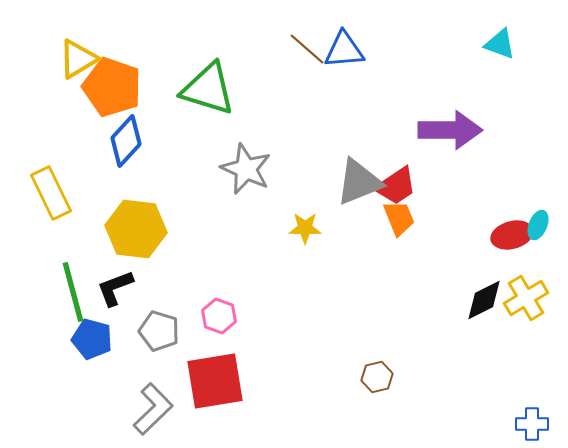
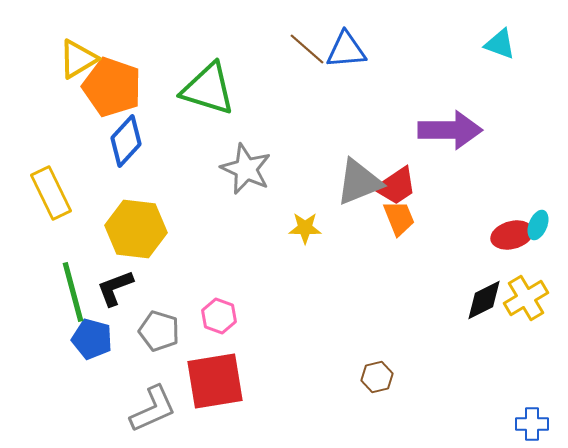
blue triangle: moved 2 px right
gray L-shape: rotated 20 degrees clockwise
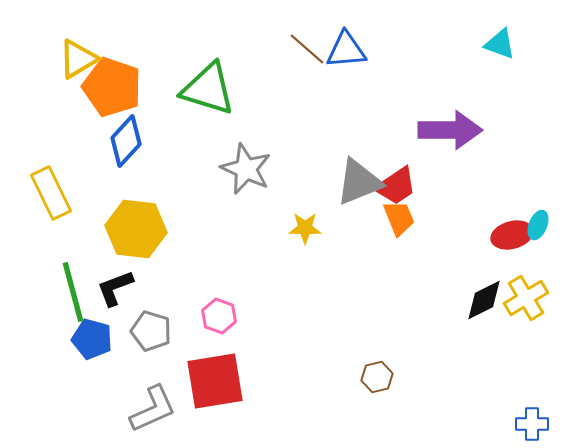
gray pentagon: moved 8 px left
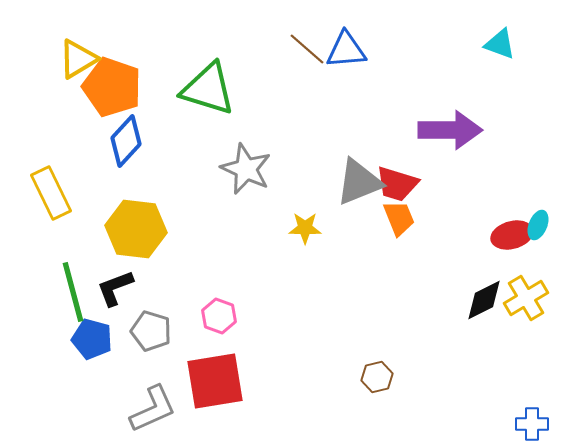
red trapezoid: moved 1 px right, 2 px up; rotated 51 degrees clockwise
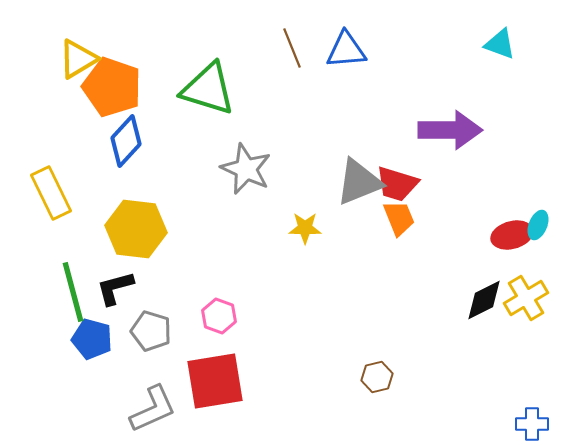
brown line: moved 15 px left, 1 px up; rotated 27 degrees clockwise
black L-shape: rotated 6 degrees clockwise
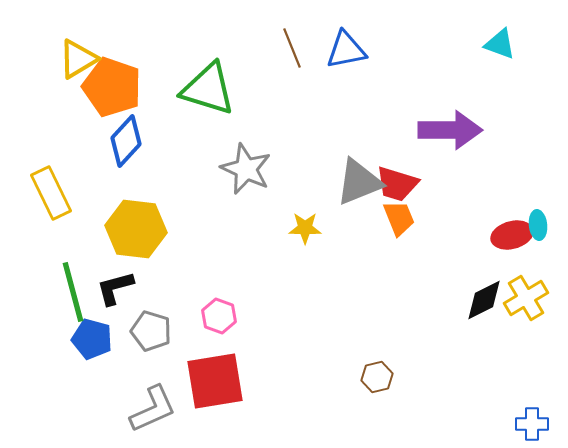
blue triangle: rotated 6 degrees counterclockwise
cyan ellipse: rotated 28 degrees counterclockwise
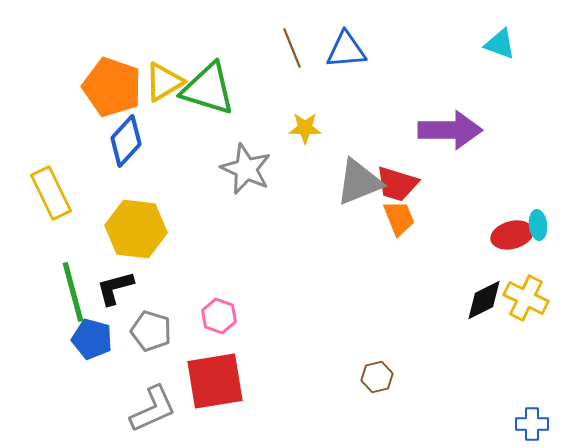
blue triangle: rotated 6 degrees clockwise
yellow triangle: moved 86 px right, 23 px down
yellow star: moved 100 px up
yellow cross: rotated 33 degrees counterclockwise
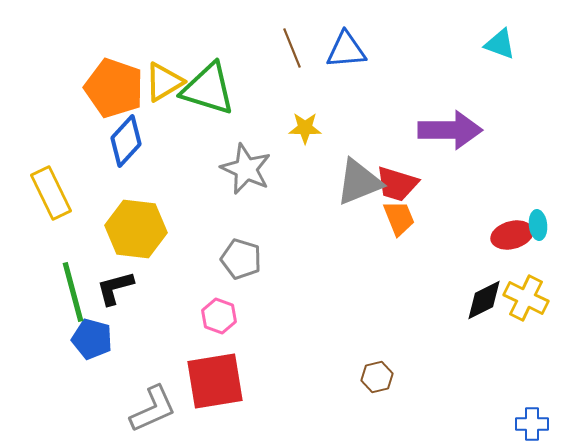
orange pentagon: moved 2 px right, 1 px down
gray pentagon: moved 90 px right, 72 px up
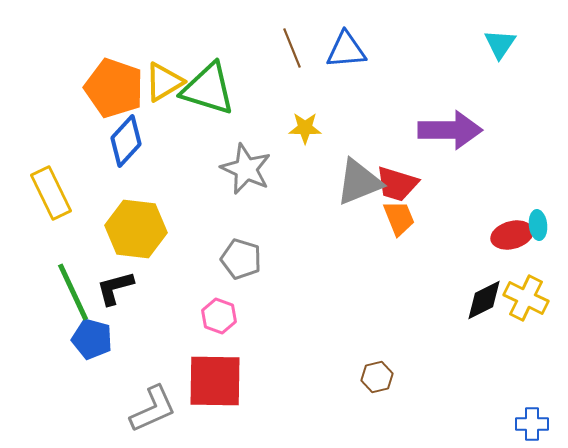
cyan triangle: rotated 44 degrees clockwise
green line: rotated 10 degrees counterclockwise
red square: rotated 10 degrees clockwise
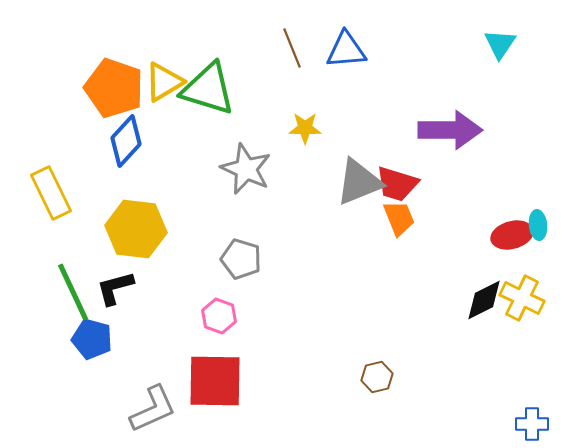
yellow cross: moved 4 px left
